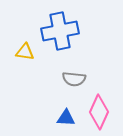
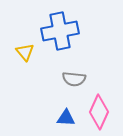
yellow triangle: rotated 42 degrees clockwise
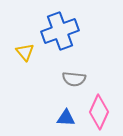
blue cross: rotated 9 degrees counterclockwise
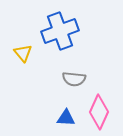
yellow triangle: moved 2 px left, 1 px down
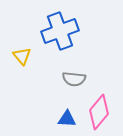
yellow triangle: moved 1 px left, 3 px down
pink diamond: rotated 16 degrees clockwise
blue triangle: moved 1 px right, 1 px down
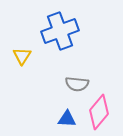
yellow triangle: rotated 12 degrees clockwise
gray semicircle: moved 3 px right, 5 px down
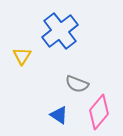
blue cross: rotated 18 degrees counterclockwise
gray semicircle: rotated 15 degrees clockwise
blue triangle: moved 8 px left, 4 px up; rotated 30 degrees clockwise
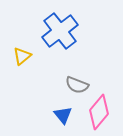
yellow triangle: rotated 18 degrees clockwise
gray semicircle: moved 1 px down
blue triangle: moved 4 px right; rotated 18 degrees clockwise
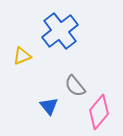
yellow triangle: rotated 18 degrees clockwise
gray semicircle: moved 2 px left, 1 px down; rotated 30 degrees clockwise
blue triangle: moved 14 px left, 9 px up
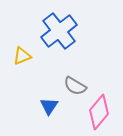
blue cross: moved 1 px left
gray semicircle: rotated 20 degrees counterclockwise
blue triangle: rotated 12 degrees clockwise
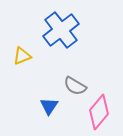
blue cross: moved 2 px right, 1 px up
